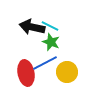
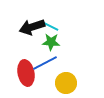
black arrow: rotated 30 degrees counterclockwise
green star: rotated 18 degrees counterclockwise
yellow circle: moved 1 px left, 11 px down
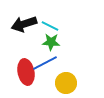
black arrow: moved 8 px left, 3 px up
red ellipse: moved 1 px up
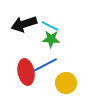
green star: moved 3 px up
blue line: moved 2 px down
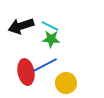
black arrow: moved 3 px left, 2 px down
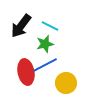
black arrow: rotated 35 degrees counterclockwise
green star: moved 6 px left, 5 px down; rotated 18 degrees counterclockwise
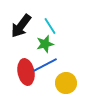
cyan line: rotated 30 degrees clockwise
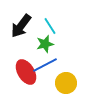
red ellipse: rotated 20 degrees counterclockwise
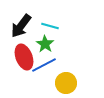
cyan line: rotated 42 degrees counterclockwise
green star: rotated 24 degrees counterclockwise
blue line: moved 1 px left
red ellipse: moved 2 px left, 15 px up; rotated 10 degrees clockwise
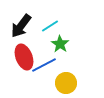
cyan line: rotated 48 degrees counterclockwise
green star: moved 15 px right
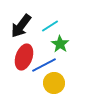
red ellipse: rotated 40 degrees clockwise
yellow circle: moved 12 px left
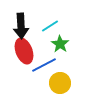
black arrow: rotated 40 degrees counterclockwise
red ellipse: moved 6 px up; rotated 40 degrees counterclockwise
yellow circle: moved 6 px right
